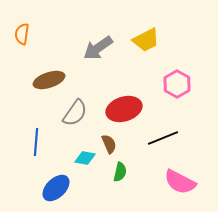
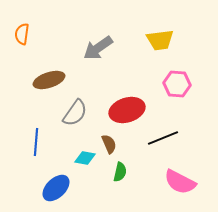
yellow trapezoid: moved 14 px right; rotated 20 degrees clockwise
pink hexagon: rotated 24 degrees counterclockwise
red ellipse: moved 3 px right, 1 px down
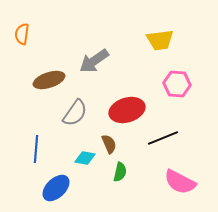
gray arrow: moved 4 px left, 13 px down
blue line: moved 7 px down
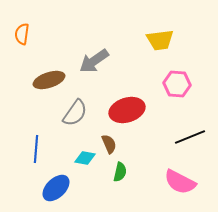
black line: moved 27 px right, 1 px up
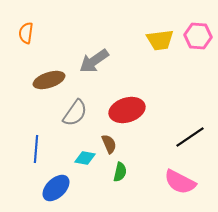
orange semicircle: moved 4 px right, 1 px up
pink hexagon: moved 21 px right, 48 px up
black line: rotated 12 degrees counterclockwise
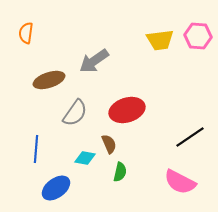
blue ellipse: rotated 8 degrees clockwise
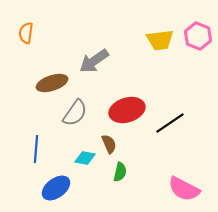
pink hexagon: rotated 16 degrees clockwise
brown ellipse: moved 3 px right, 3 px down
black line: moved 20 px left, 14 px up
pink semicircle: moved 4 px right, 7 px down
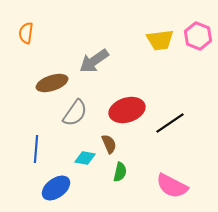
pink semicircle: moved 12 px left, 3 px up
